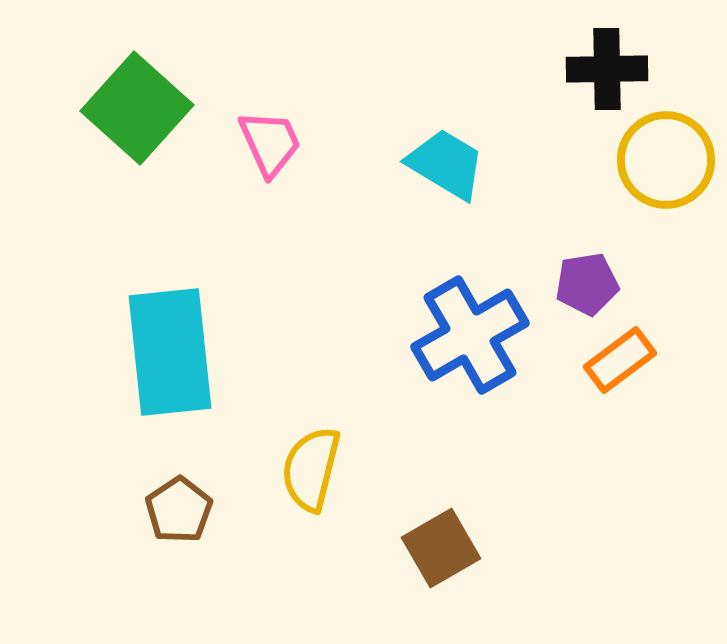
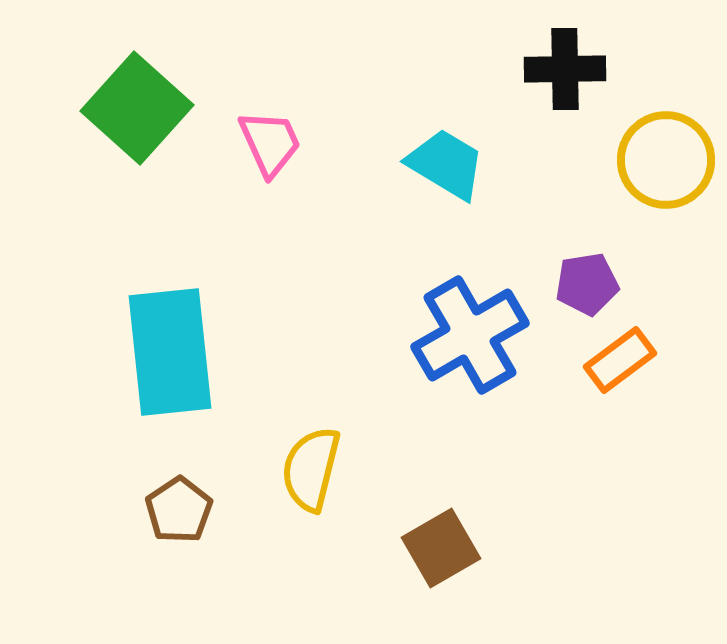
black cross: moved 42 px left
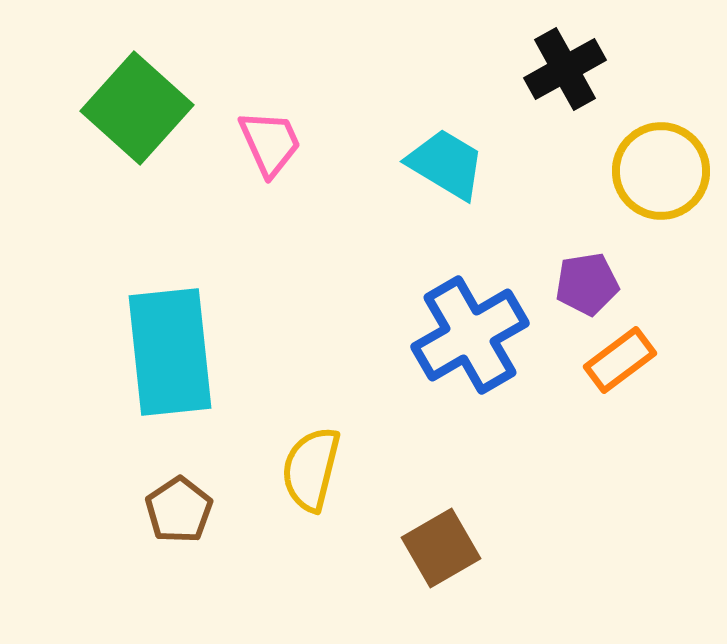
black cross: rotated 28 degrees counterclockwise
yellow circle: moved 5 px left, 11 px down
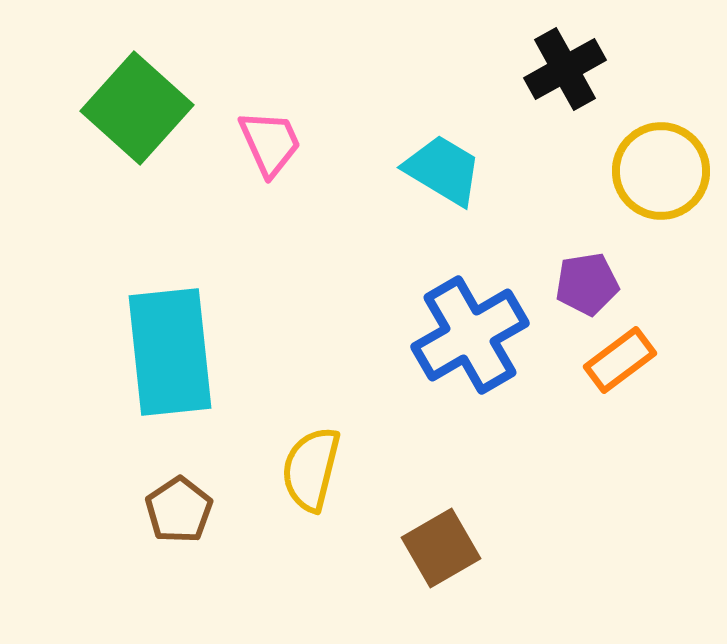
cyan trapezoid: moved 3 px left, 6 px down
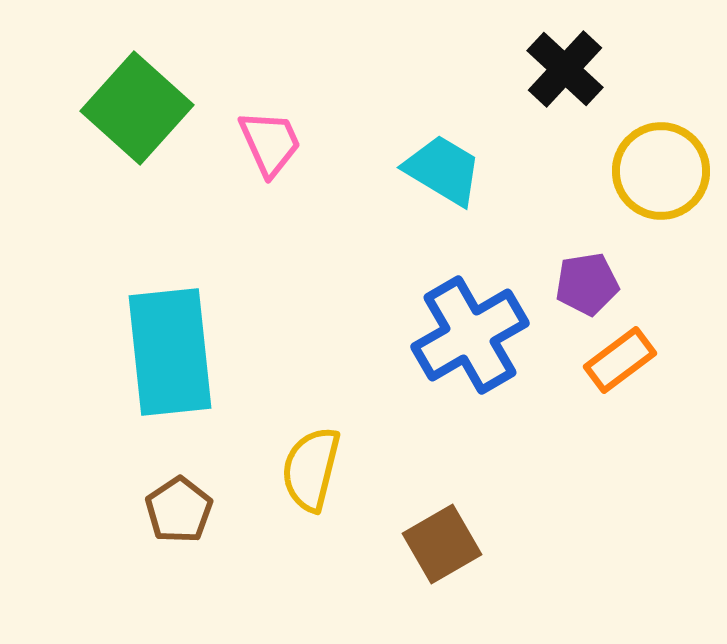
black cross: rotated 18 degrees counterclockwise
brown square: moved 1 px right, 4 px up
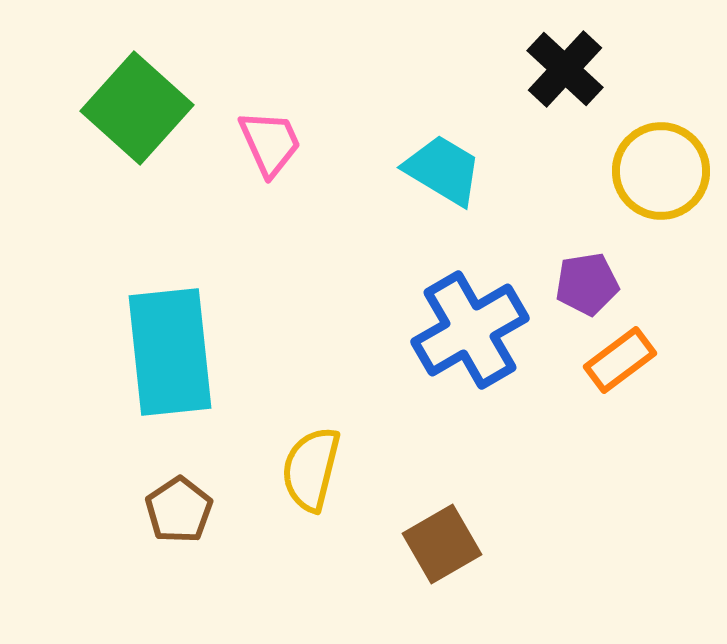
blue cross: moved 5 px up
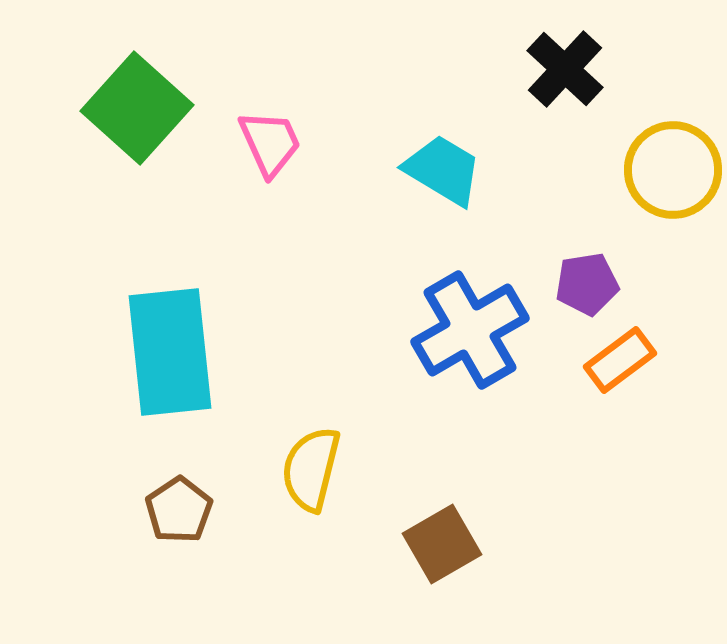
yellow circle: moved 12 px right, 1 px up
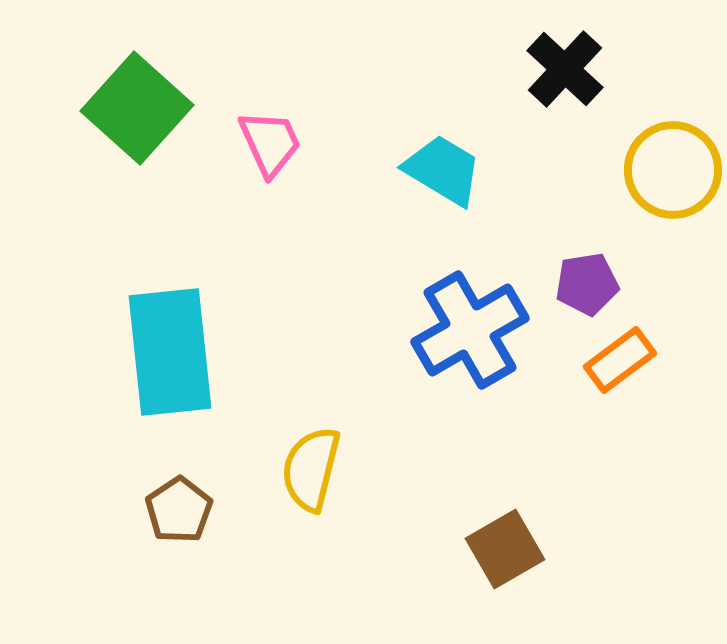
brown square: moved 63 px right, 5 px down
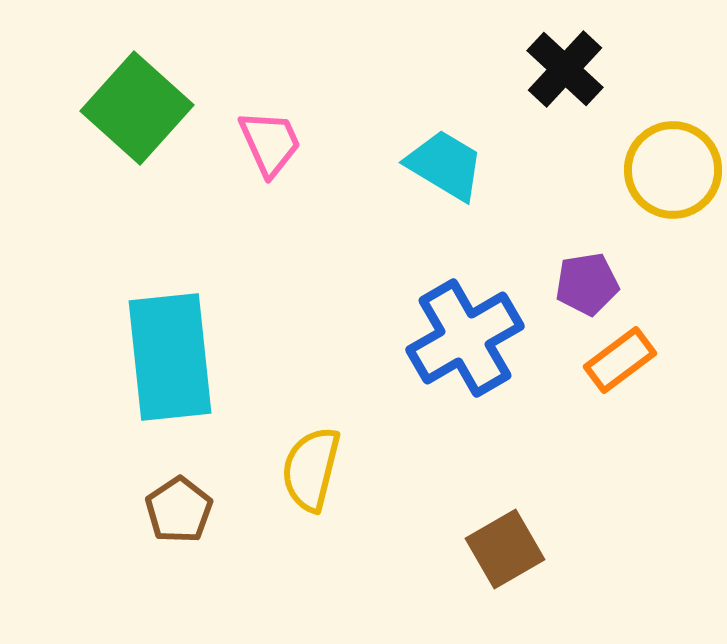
cyan trapezoid: moved 2 px right, 5 px up
blue cross: moved 5 px left, 8 px down
cyan rectangle: moved 5 px down
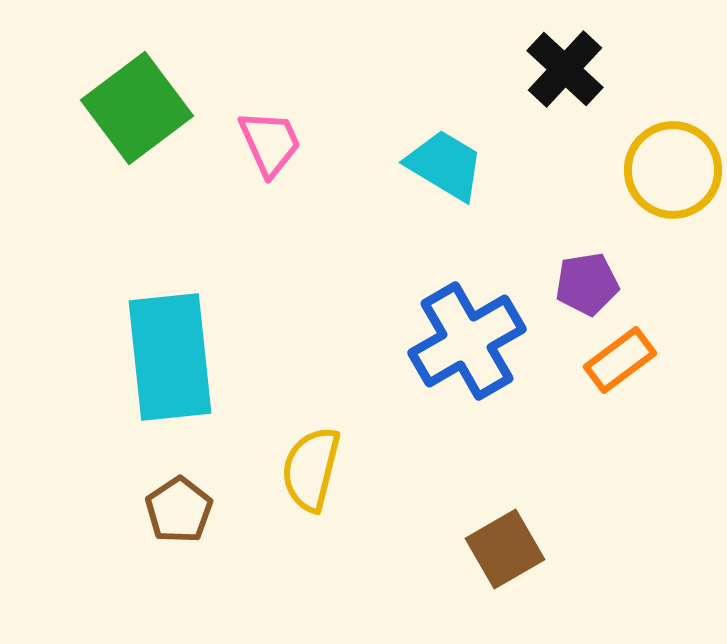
green square: rotated 11 degrees clockwise
blue cross: moved 2 px right, 3 px down
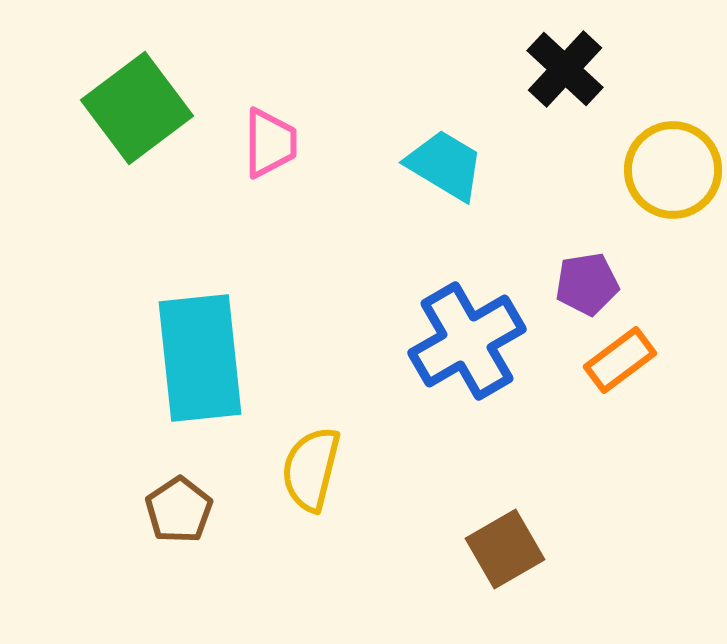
pink trapezoid: rotated 24 degrees clockwise
cyan rectangle: moved 30 px right, 1 px down
